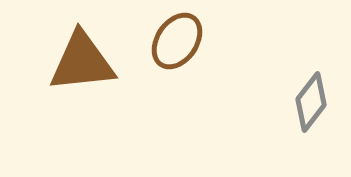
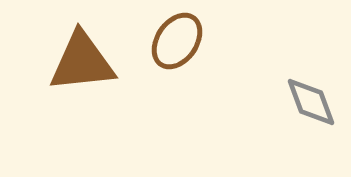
gray diamond: rotated 58 degrees counterclockwise
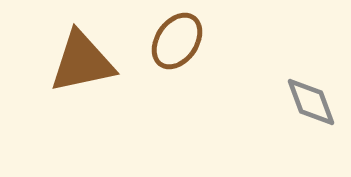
brown triangle: rotated 6 degrees counterclockwise
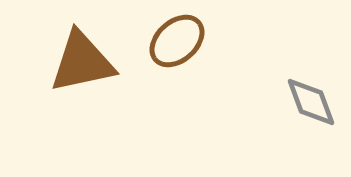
brown ellipse: rotated 14 degrees clockwise
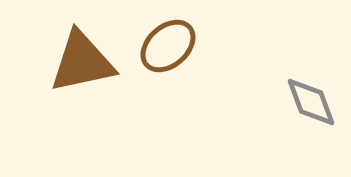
brown ellipse: moved 9 px left, 5 px down
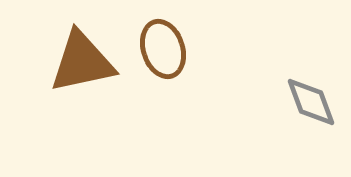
brown ellipse: moved 5 px left, 3 px down; rotated 66 degrees counterclockwise
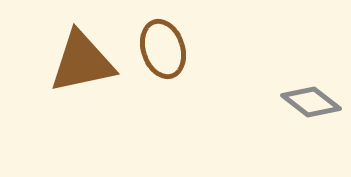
gray diamond: rotated 32 degrees counterclockwise
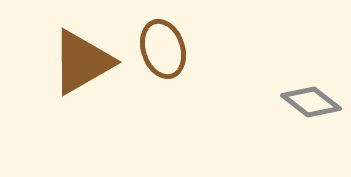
brown triangle: rotated 18 degrees counterclockwise
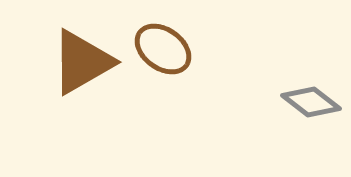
brown ellipse: rotated 36 degrees counterclockwise
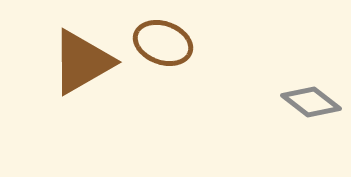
brown ellipse: moved 6 px up; rotated 16 degrees counterclockwise
